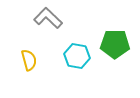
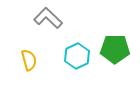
green pentagon: moved 5 px down
cyan hexagon: rotated 25 degrees clockwise
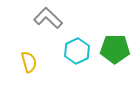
cyan hexagon: moved 5 px up
yellow semicircle: moved 2 px down
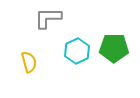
gray L-shape: rotated 44 degrees counterclockwise
green pentagon: moved 1 px left, 1 px up
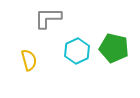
green pentagon: rotated 12 degrees clockwise
yellow semicircle: moved 2 px up
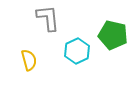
gray L-shape: rotated 84 degrees clockwise
green pentagon: moved 1 px left, 13 px up
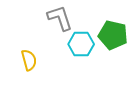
gray L-shape: moved 12 px right; rotated 12 degrees counterclockwise
cyan hexagon: moved 4 px right, 7 px up; rotated 25 degrees clockwise
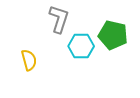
gray L-shape: moved 1 px left, 1 px down; rotated 36 degrees clockwise
cyan hexagon: moved 2 px down
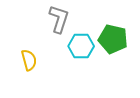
green pentagon: moved 4 px down
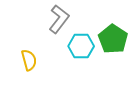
gray L-shape: rotated 20 degrees clockwise
green pentagon: rotated 20 degrees clockwise
